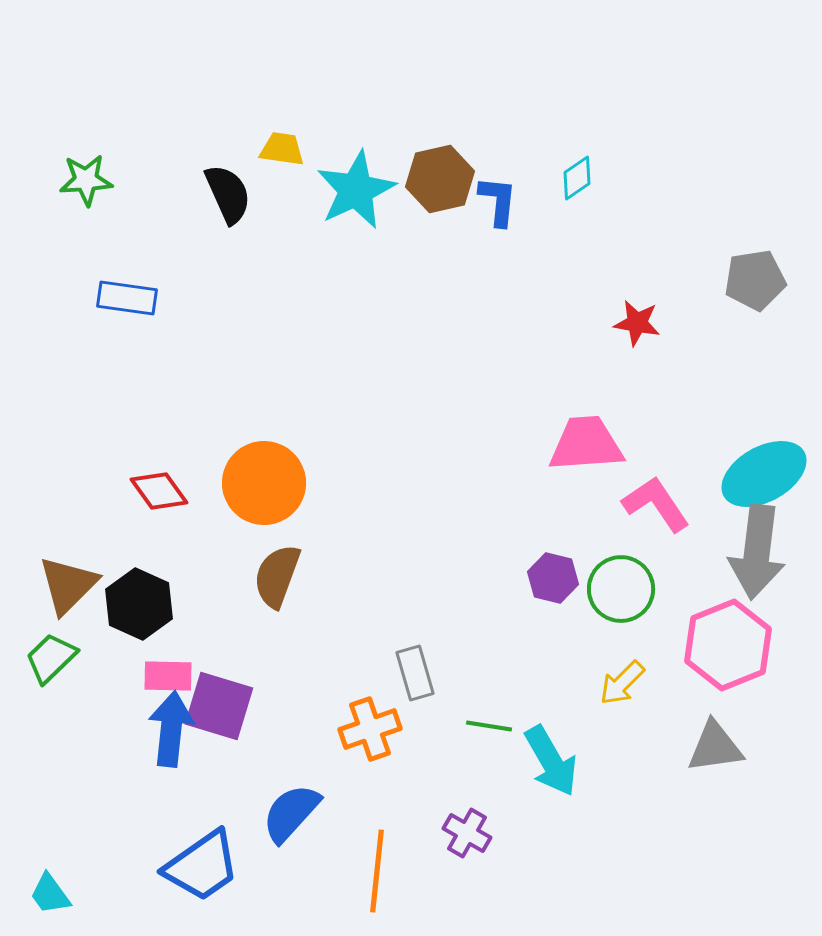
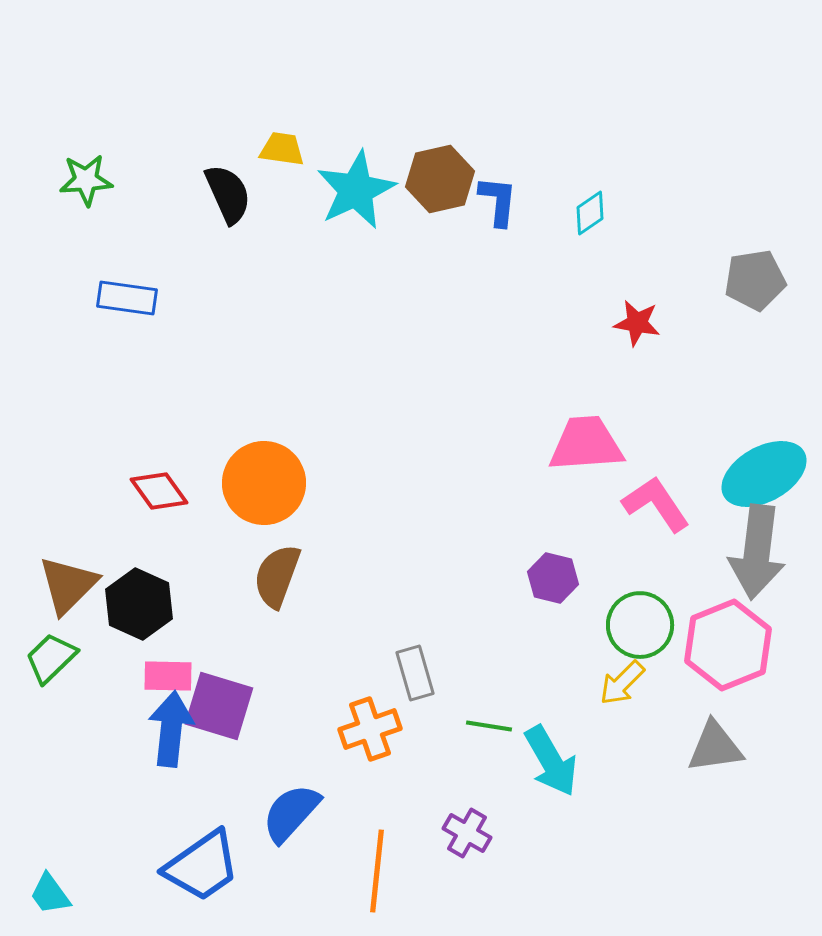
cyan diamond: moved 13 px right, 35 px down
green circle: moved 19 px right, 36 px down
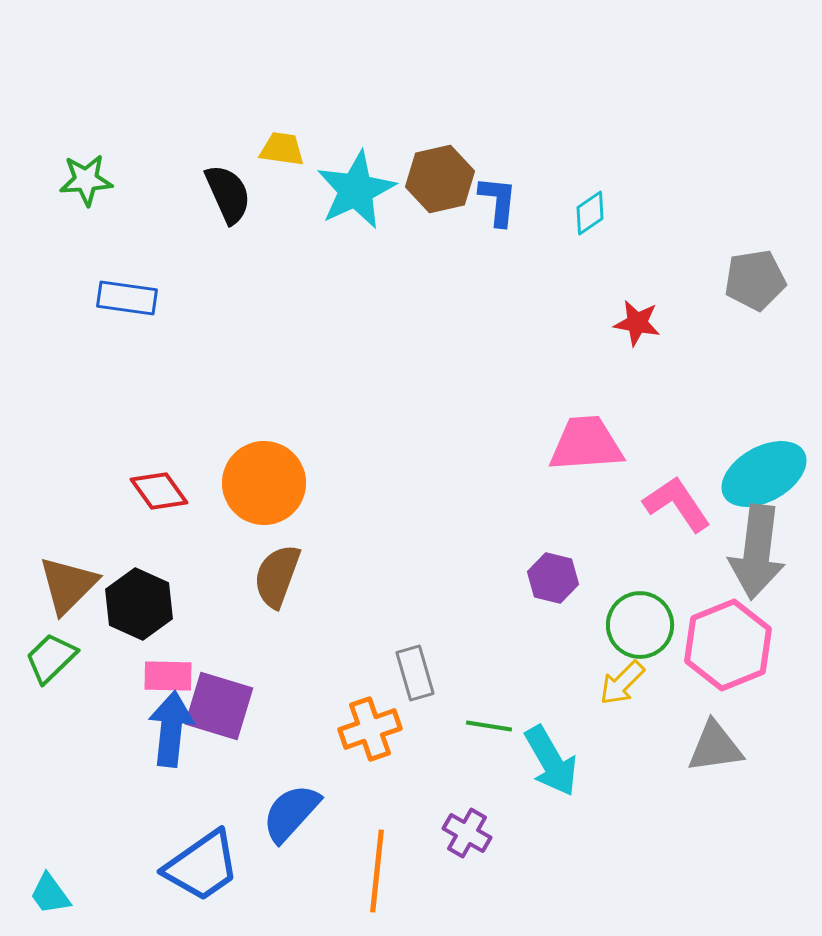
pink L-shape: moved 21 px right
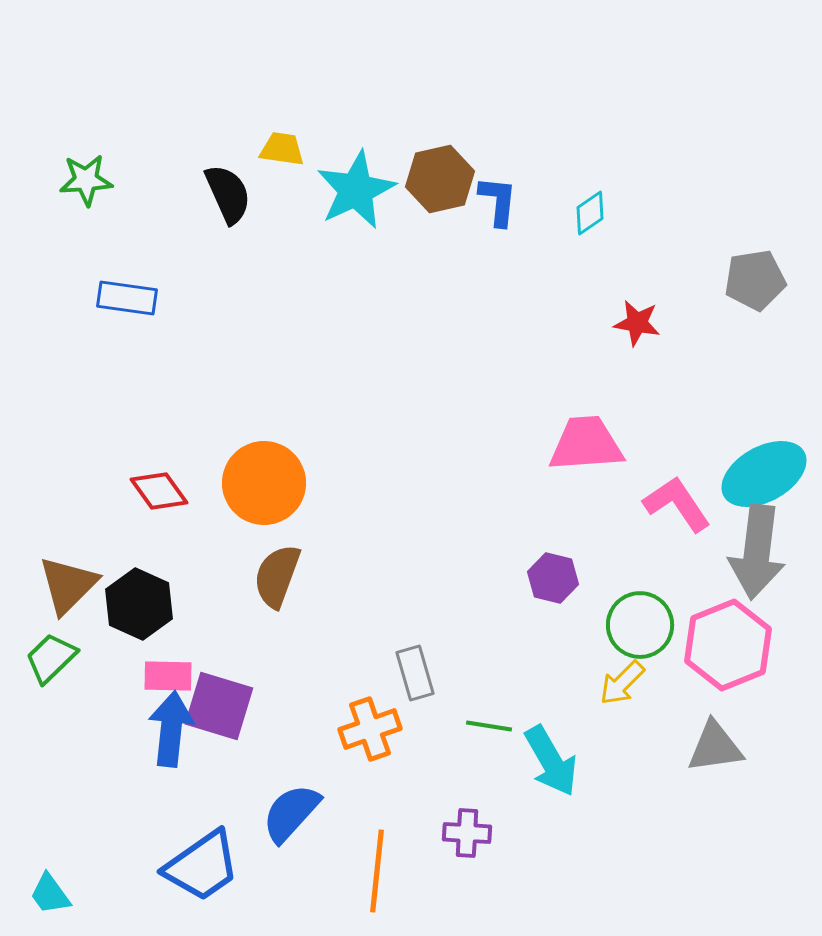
purple cross: rotated 27 degrees counterclockwise
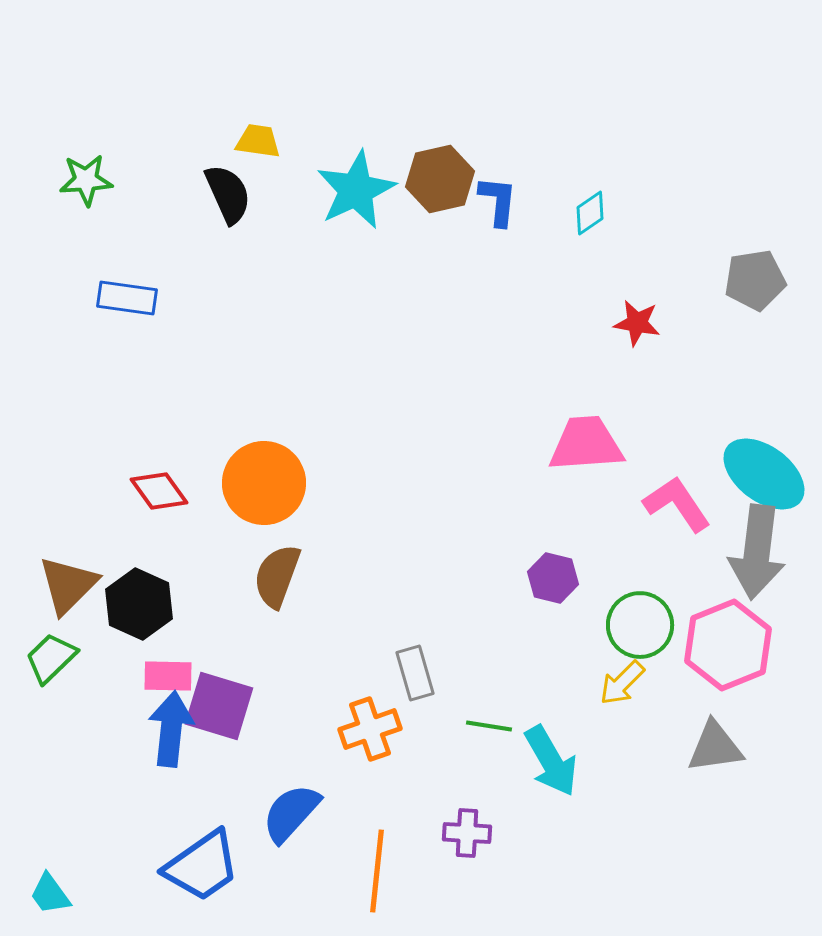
yellow trapezoid: moved 24 px left, 8 px up
cyan ellipse: rotated 66 degrees clockwise
